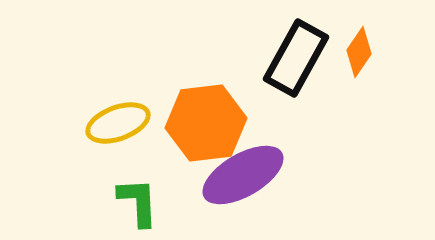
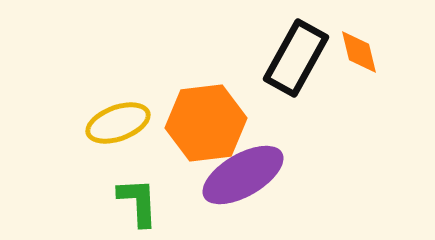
orange diamond: rotated 48 degrees counterclockwise
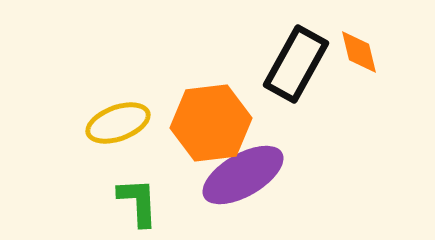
black rectangle: moved 6 px down
orange hexagon: moved 5 px right
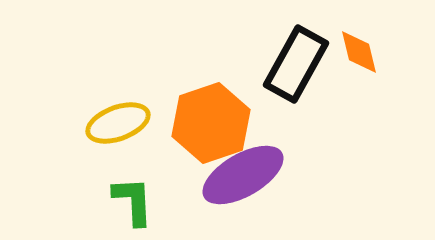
orange hexagon: rotated 12 degrees counterclockwise
green L-shape: moved 5 px left, 1 px up
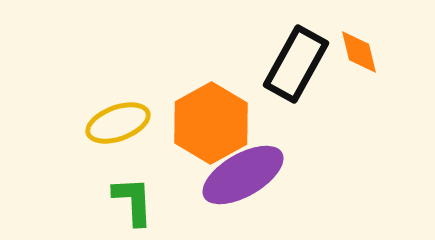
orange hexagon: rotated 10 degrees counterclockwise
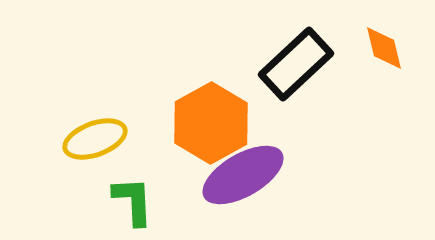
orange diamond: moved 25 px right, 4 px up
black rectangle: rotated 18 degrees clockwise
yellow ellipse: moved 23 px left, 16 px down
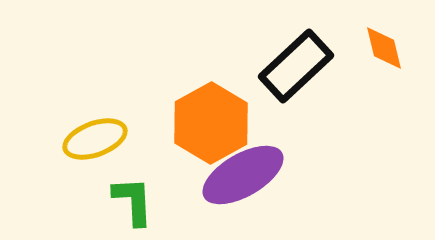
black rectangle: moved 2 px down
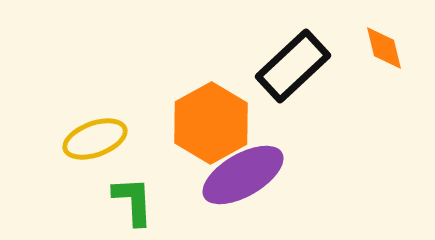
black rectangle: moved 3 px left
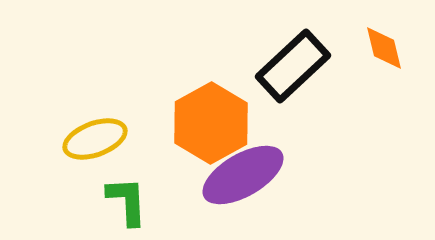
green L-shape: moved 6 px left
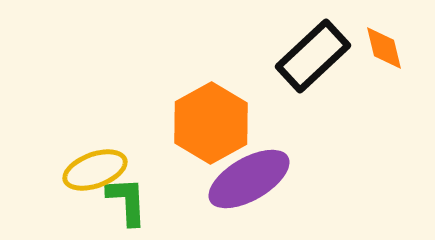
black rectangle: moved 20 px right, 10 px up
yellow ellipse: moved 31 px down
purple ellipse: moved 6 px right, 4 px down
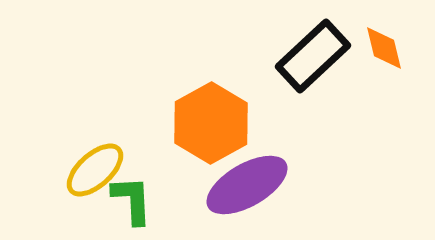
yellow ellipse: rotated 22 degrees counterclockwise
purple ellipse: moved 2 px left, 6 px down
green L-shape: moved 5 px right, 1 px up
